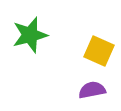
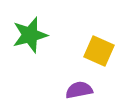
purple semicircle: moved 13 px left
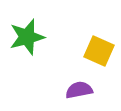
green star: moved 3 px left, 2 px down
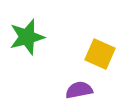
yellow square: moved 1 px right, 3 px down
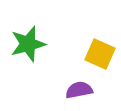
green star: moved 1 px right, 7 px down
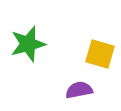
yellow square: rotated 8 degrees counterclockwise
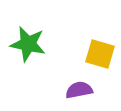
green star: rotated 27 degrees clockwise
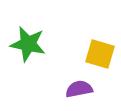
purple semicircle: moved 1 px up
